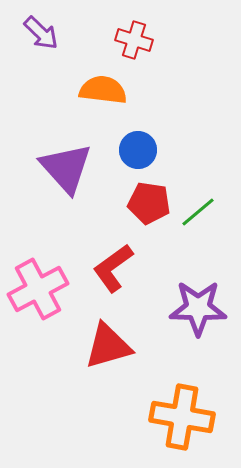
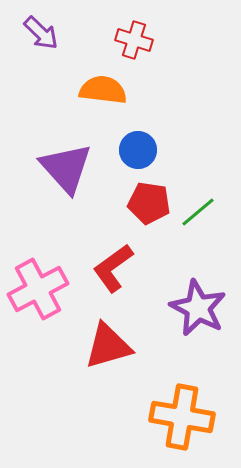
purple star: rotated 26 degrees clockwise
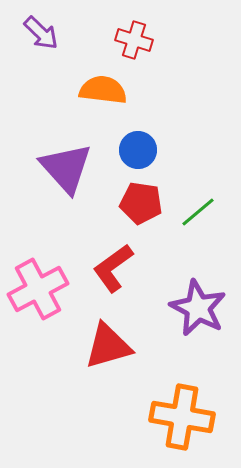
red pentagon: moved 8 px left
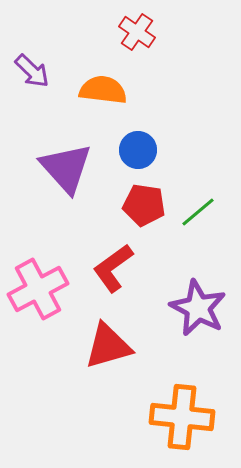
purple arrow: moved 9 px left, 38 px down
red cross: moved 3 px right, 8 px up; rotated 18 degrees clockwise
red pentagon: moved 3 px right, 2 px down
orange cross: rotated 4 degrees counterclockwise
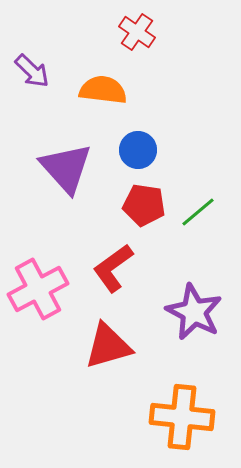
purple star: moved 4 px left, 4 px down
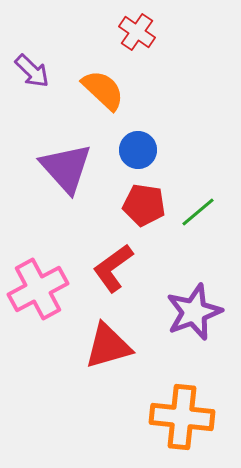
orange semicircle: rotated 36 degrees clockwise
purple star: rotated 24 degrees clockwise
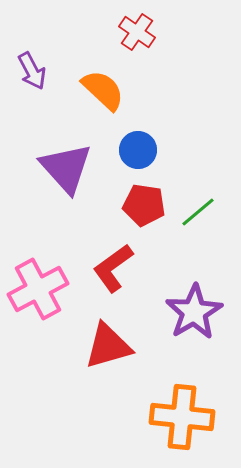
purple arrow: rotated 18 degrees clockwise
purple star: rotated 10 degrees counterclockwise
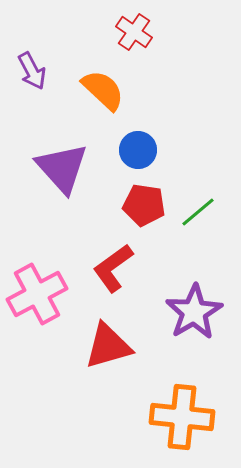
red cross: moved 3 px left
purple triangle: moved 4 px left
pink cross: moved 1 px left, 5 px down
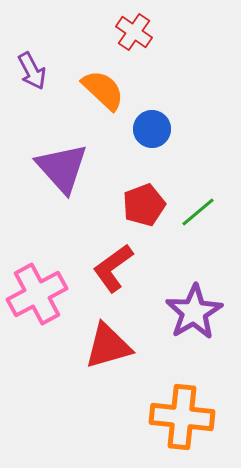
blue circle: moved 14 px right, 21 px up
red pentagon: rotated 30 degrees counterclockwise
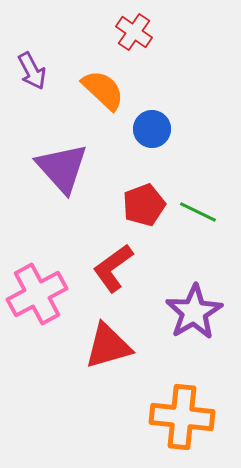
green line: rotated 66 degrees clockwise
